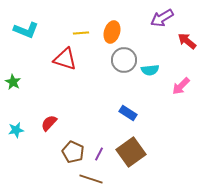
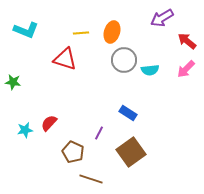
green star: rotated 21 degrees counterclockwise
pink arrow: moved 5 px right, 17 px up
cyan star: moved 9 px right
purple line: moved 21 px up
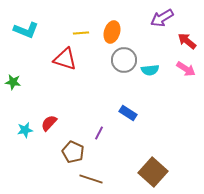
pink arrow: rotated 102 degrees counterclockwise
brown square: moved 22 px right, 20 px down; rotated 12 degrees counterclockwise
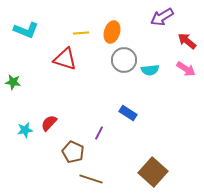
purple arrow: moved 1 px up
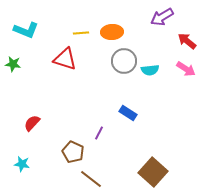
orange ellipse: rotated 70 degrees clockwise
gray circle: moved 1 px down
green star: moved 18 px up
red semicircle: moved 17 px left
cyan star: moved 3 px left, 34 px down; rotated 21 degrees clockwise
brown line: rotated 20 degrees clockwise
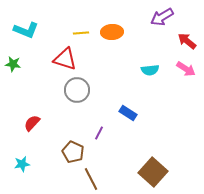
gray circle: moved 47 px left, 29 px down
cyan star: rotated 21 degrees counterclockwise
brown line: rotated 25 degrees clockwise
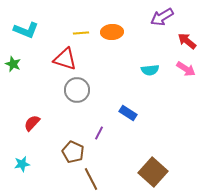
green star: rotated 14 degrees clockwise
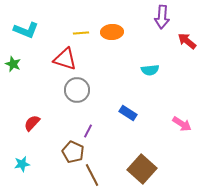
purple arrow: rotated 55 degrees counterclockwise
pink arrow: moved 4 px left, 55 px down
purple line: moved 11 px left, 2 px up
brown square: moved 11 px left, 3 px up
brown line: moved 1 px right, 4 px up
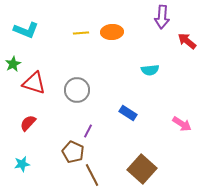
red triangle: moved 31 px left, 24 px down
green star: rotated 21 degrees clockwise
red semicircle: moved 4 px left
